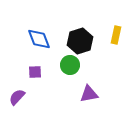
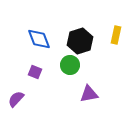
purple square: rotated 24 degrees clockwise
purple semicircle: moved 1 px left, 2 px down
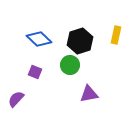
blue diamond: rotated 25 degrees counterclockwise
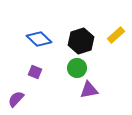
yellow rectangle: rotated 36 degrees clockwise
black hexagon: moved 1 px right
green circle: moved 7 px right, 3 px down
purple triangle: moved 4 px up
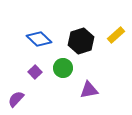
green circle: moved 14 px left
purple square: rotated 24 degrees clockwise
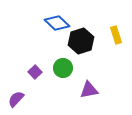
yellow rectangle: rotated 66 degrees counterclockwise
blue diamond: moved 18 px right, 16 px up
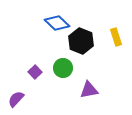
yellow rectangle: moved 2 px down
black hexagon: rotated 20 degrees counterclockwise
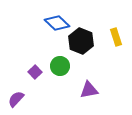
green circle: moved 3 px left, 2 px up
